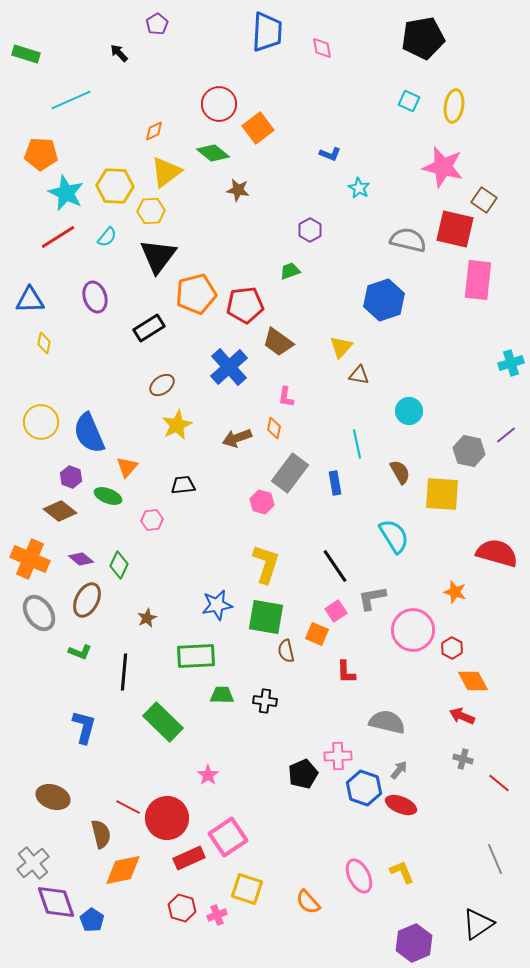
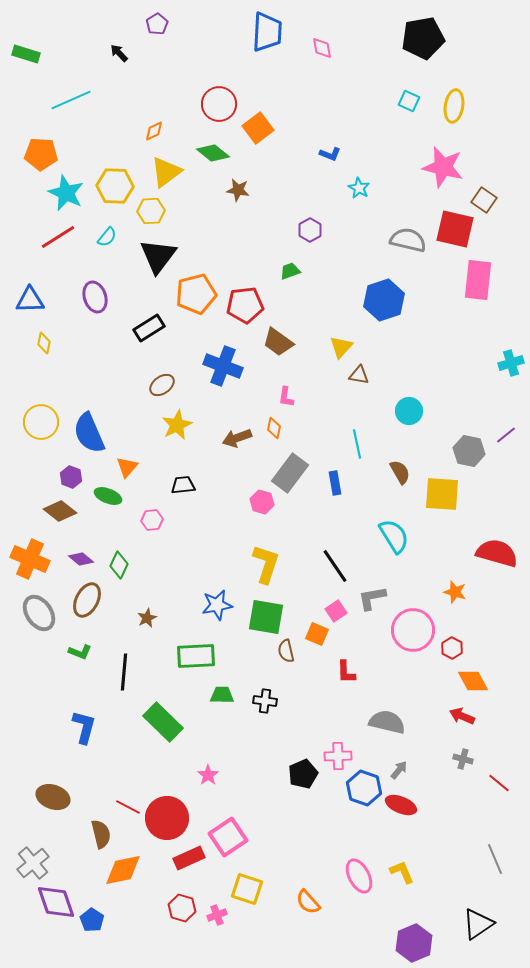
blue cross at (229, 367): moved 6 px left, 1 px up; rotated 27 degrees counterclockwise
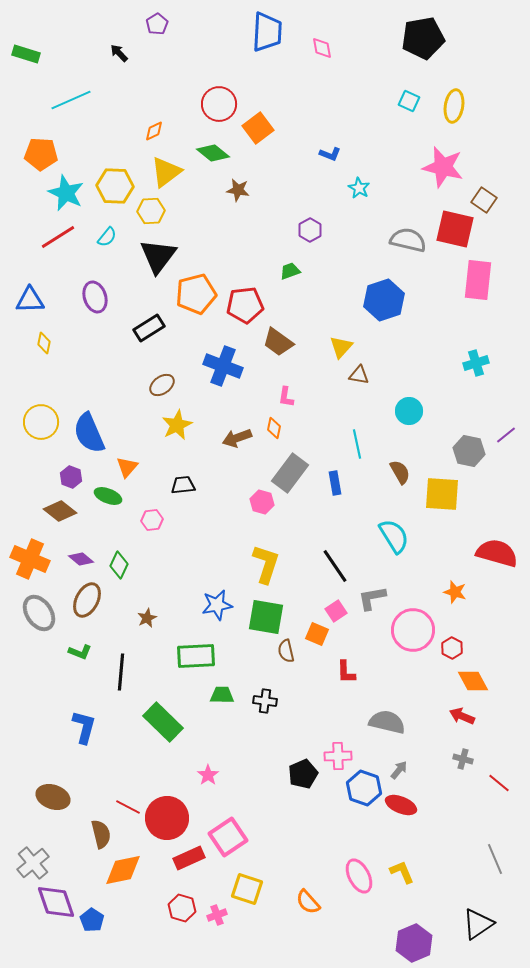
cyan cross at (511, 363): moved 35 px left
black line at (124, 672): moved 3 px left
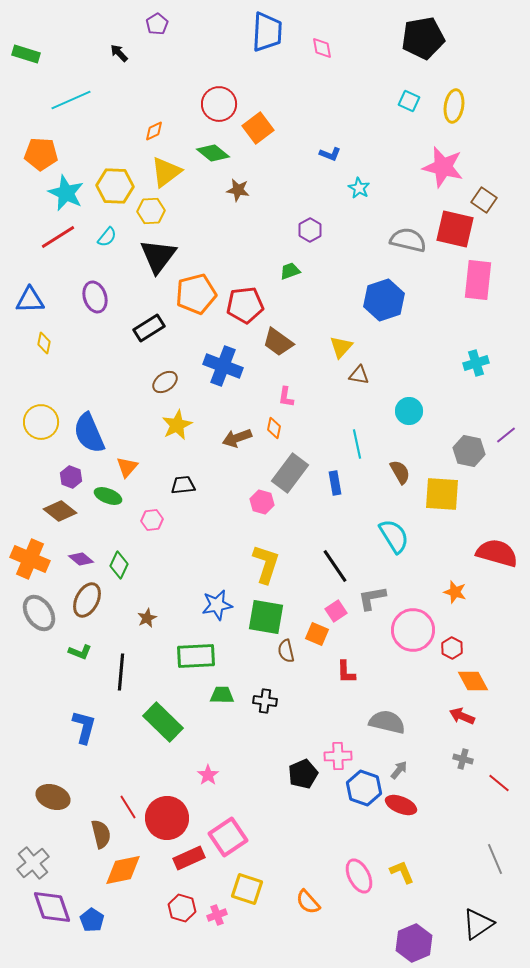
brown ellipse at (162, 385): moved 3 px right, 3 px up
red line at (128, 807): rotated 30 degrees clockwise
purple diamond at (56, 902): moved 4 px left, 5 px down
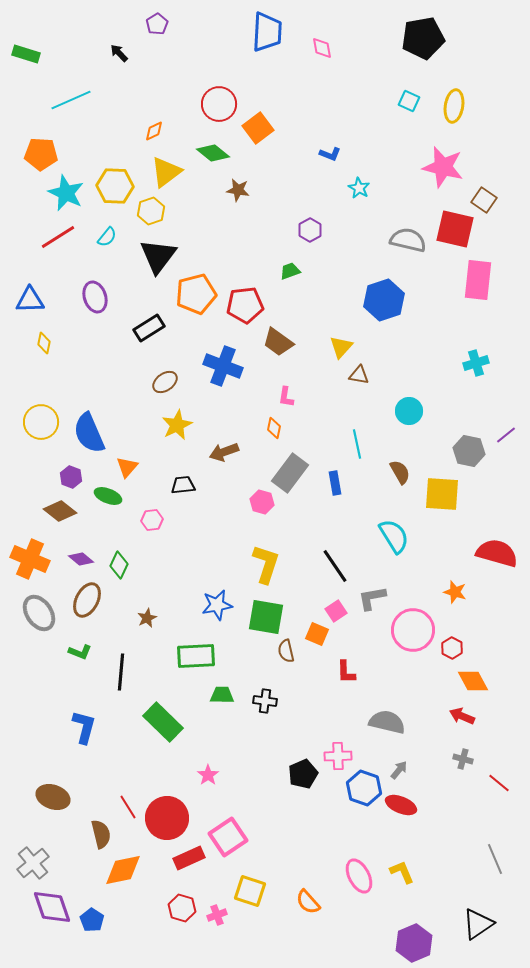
yellow hexagon at (151, 211): rotated 16 degrees counterclockwise
brown arrow at (237, 438): moved 13 px left, 14 px down
yellow square at (247, 889): moved 3 px right, 2 px down
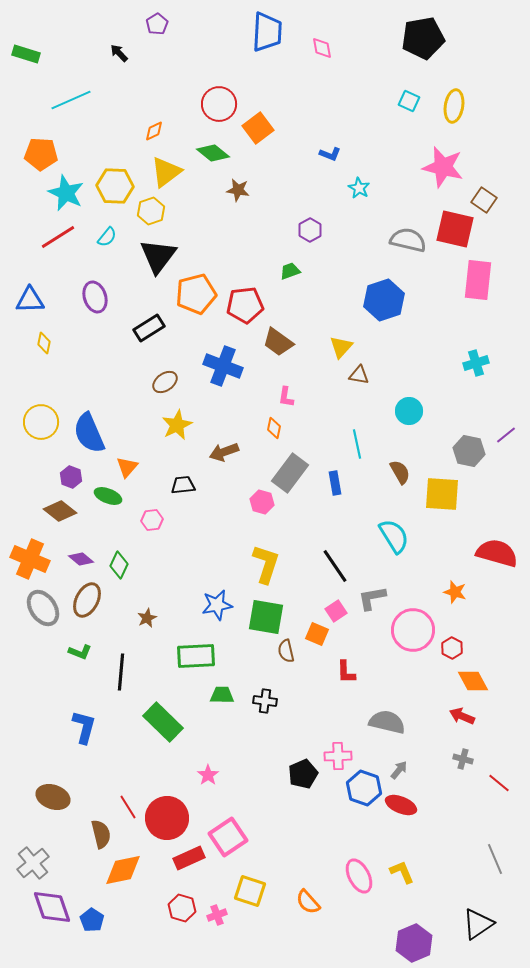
gray ellipse at (39, 613): moved 4 px right, 5 px up
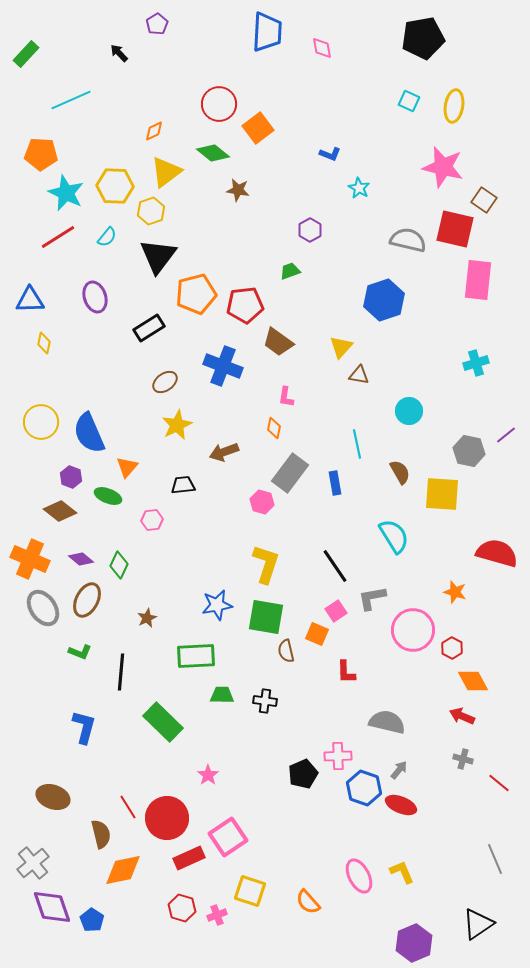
green rectangle at (26, 54): rotated 64 degrees counterclockwise
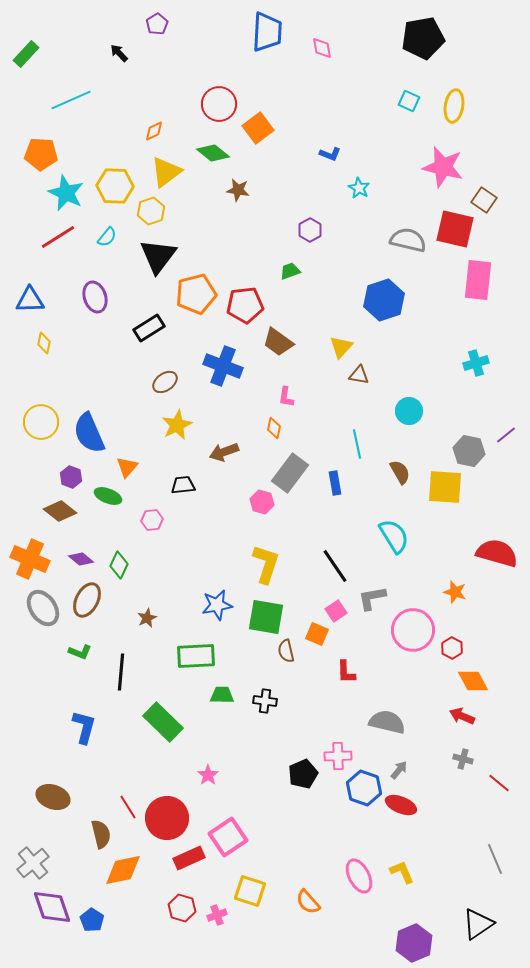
yellow square at (442, 494): moved 3 px right, 7 px up
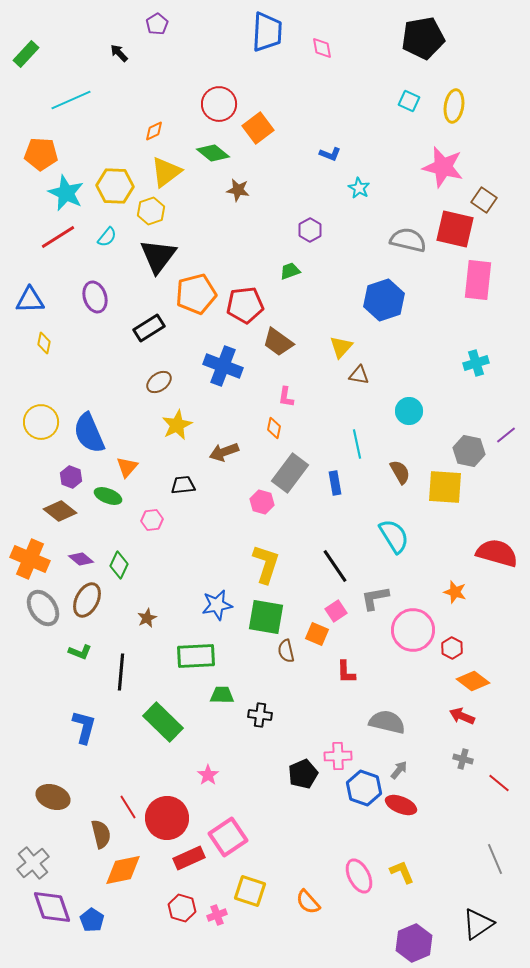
brown ellipse at (165, 382): moved 6 px left
gray L-shape at (372, 598): moved 3 px right
orange diamond at (473, 681): rotated 24 degrees counterclockwise
black cross at (265, 701): moved 5 px left, 14 px down
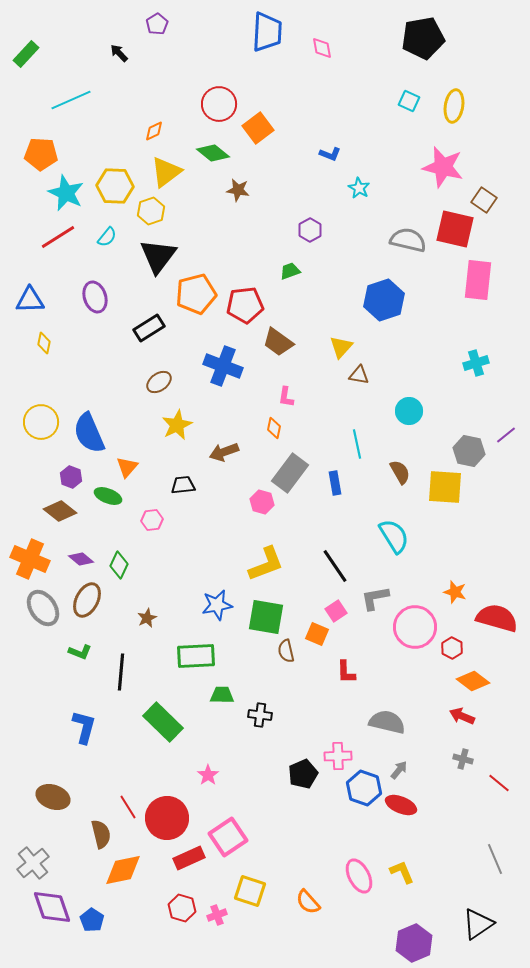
red semicircle at (497, 553): moved 65 px down
yellow L-shape at (266, 564): rotated 51 degrees clockwise
pink circle at (413, 630): moved 2 px right, 3 px up
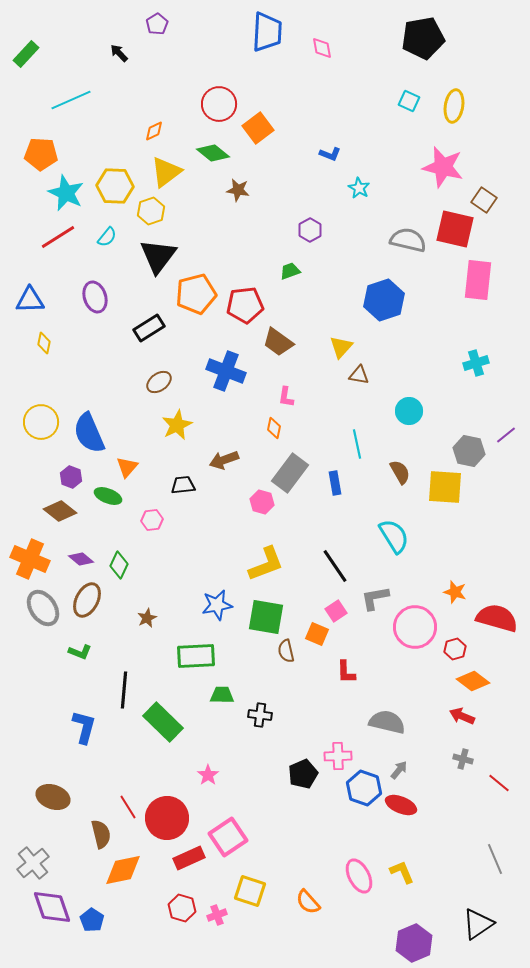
blue cross at (223, 366): moved 3 px right, 5 px down
brown arrow at (224, 452): moved 8 px down
red hexagon at (452, 648): moved 3 px right, 1 px down; rotated 15 degrees clockwise
black line at (121, 672): moved 3 px right, 18 px down
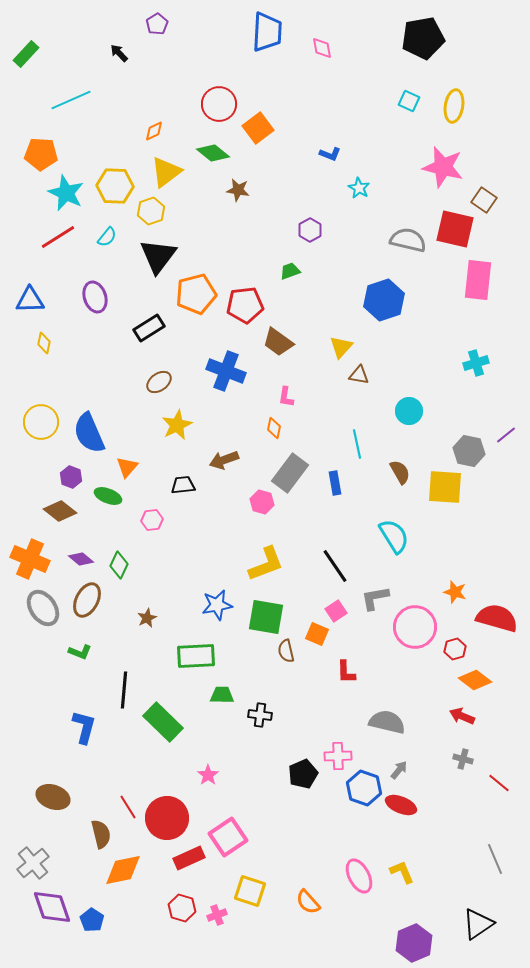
orange diamond at (473, 681): moved 2 px right, 1 px up
